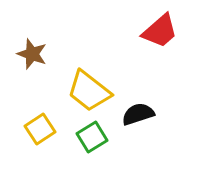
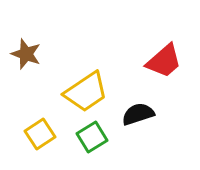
red trapezoid: moved 4 px right, 30 px down
brown star: moved 6 px left
yellow trapezoid: moved 3 px left, 1 px down; rotated 72 degrees counterclockwise
yellow square: moved 5 px down
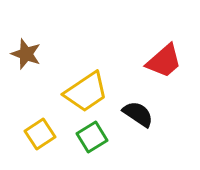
black semicircle: rotated 52 degrees clockwise
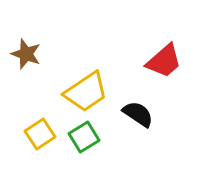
green square: moved 8 px left
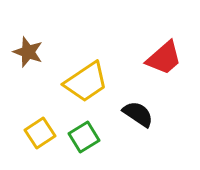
brown star: moved 2 px right, 2 px up
red trapezoid: moved 3 px up
yellow trapezoid: moved 10 px up
yellow square: moved 1 px up
